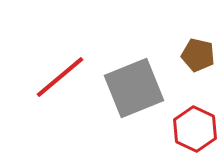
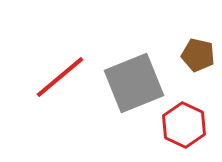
gray square: moved 5 px up
red hexagon: moved 11 px left, 4 px up
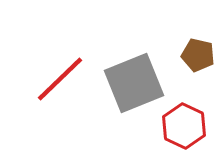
red line: moved 2 px down; rotated 4 degrees counterclockwise
red hexagon: moved 1 px down
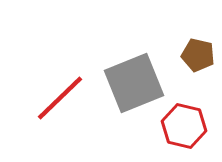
red line: moved 19 px down
red hexagon: rotated 12 degrees counterclockwise
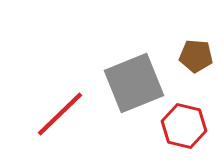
brown pentagon: moved 2 px left, 1 px down; rotated 8 degrees counterclockwise
red line: moved 16 px down
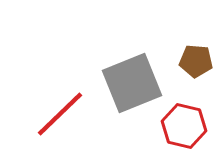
brown pentagon: moved 5 px down
gray square: moved 2 px left
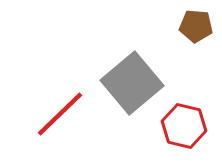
brown pentagon: moved 35 px up
gray square: rotated 18 degrees counterclockwise
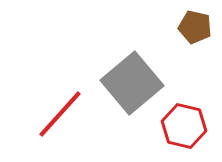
brown pentagon: moved 1 px left, 1 px down; rotated 8 degrees clockwise
red line: rotated 4 degrees counterclockwise
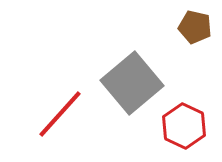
red hexagon: rotated 12 degrees clockwise
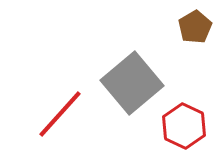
brown pentagon: rotated 28 degrees clockwise
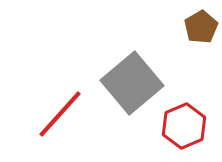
brown pentagon: moved 6 px right
red hexagon: rotated 12 degrees clockwise
